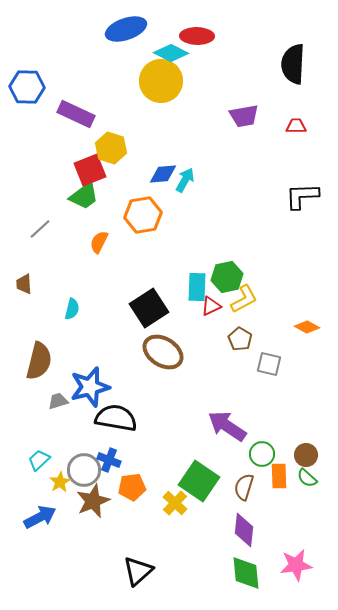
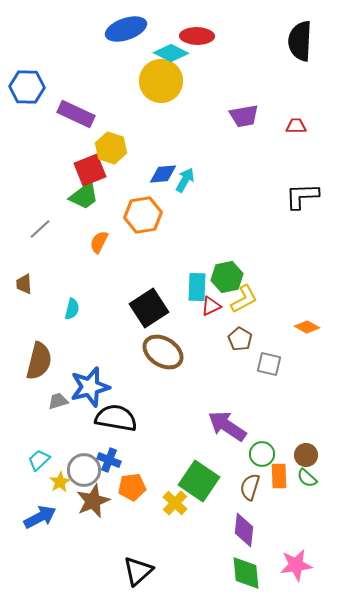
black semicircle at (293, 64): moved 7 px right, 23 px up
brown semicircle at (244, 487): moved 6 px right
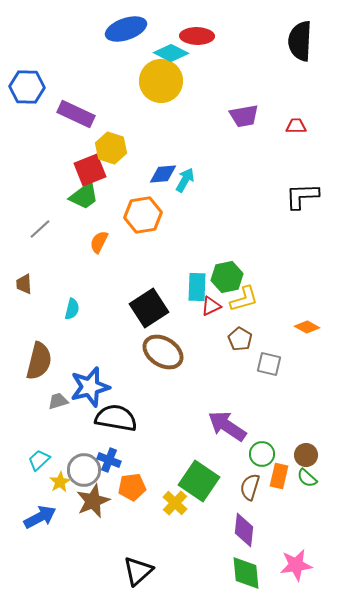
yellow L-shape at (244, 299): rotated 12 degrees clockwise
orange rectangle at (279, 476): rotated 15 degrees clockwise
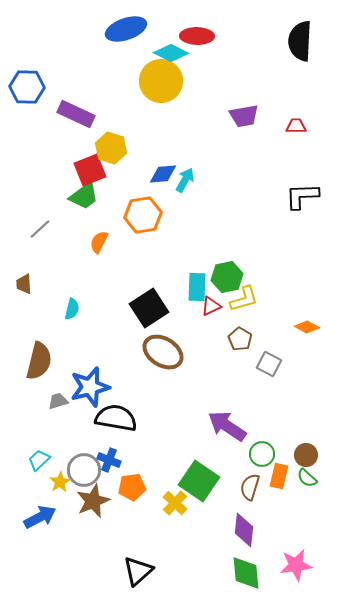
gray square at (269, 364): rotated 15 degrees clockwise
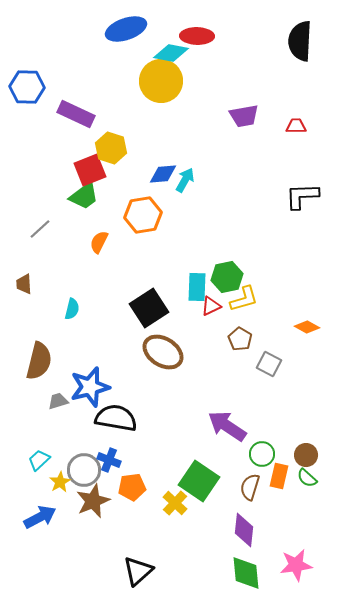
cyan diamond at (171, 53): rotated 16 degrees counterclockwise
